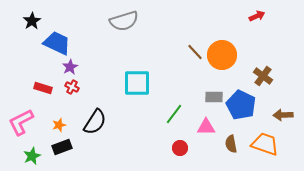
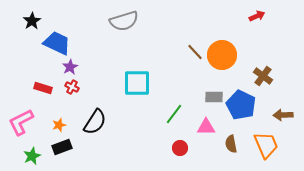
orange trapezoid: moved 1 px right, 1 px down; rotated 48 degrees clockwise
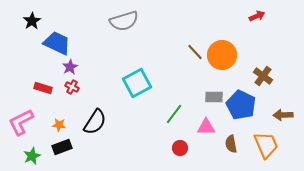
cyan square: rotated 28 degrees counterclockwise
orange star: rotated 24 degrees clockwise
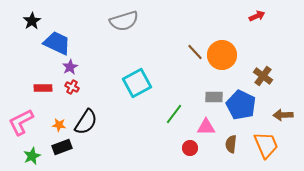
red rectangle: rotated 18 degrees counterclockwise
black semicircle: moved 9 px left
brown semicircle: rotated 18 degrees clockwise
red circle: moved 10 px right
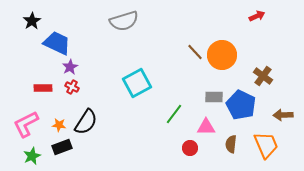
pink L-shape: moved 5 px right, 2 px down
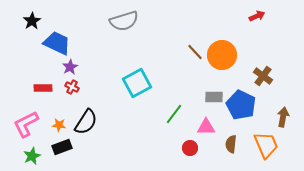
brown arrow: moved 2 px down; rotated 102 degrees clockwise
